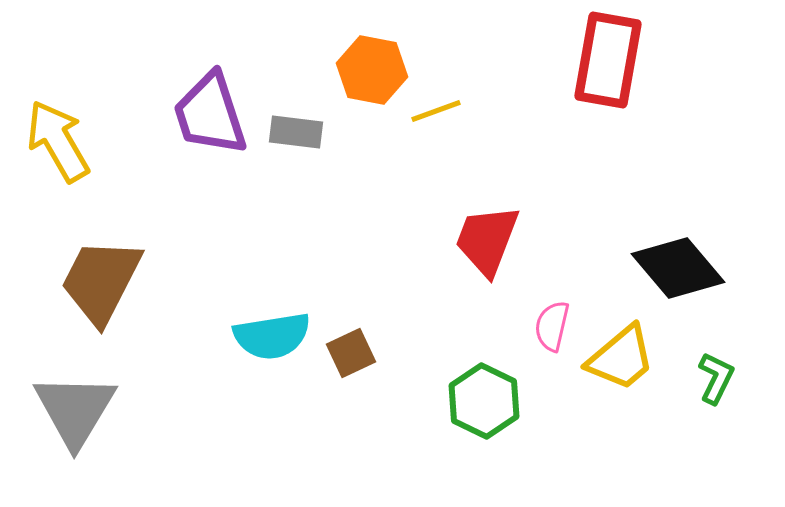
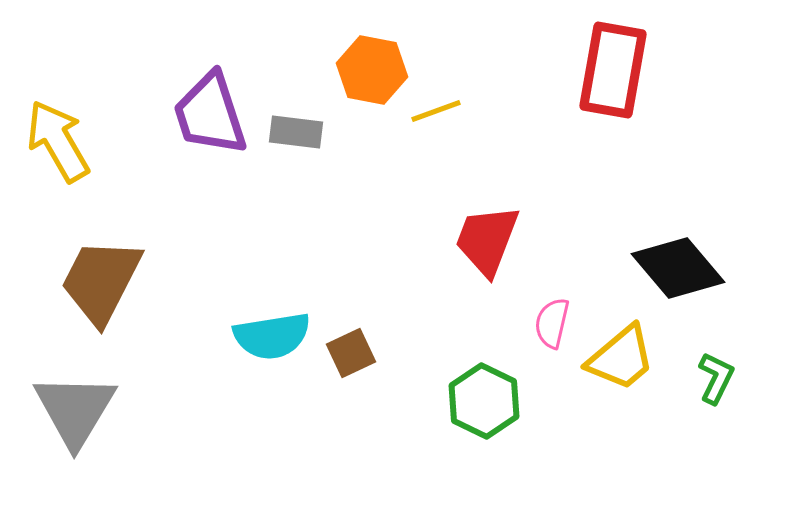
red rectangle: moved 5 px right, 10 px down
pink semicircle: moved 3 px up
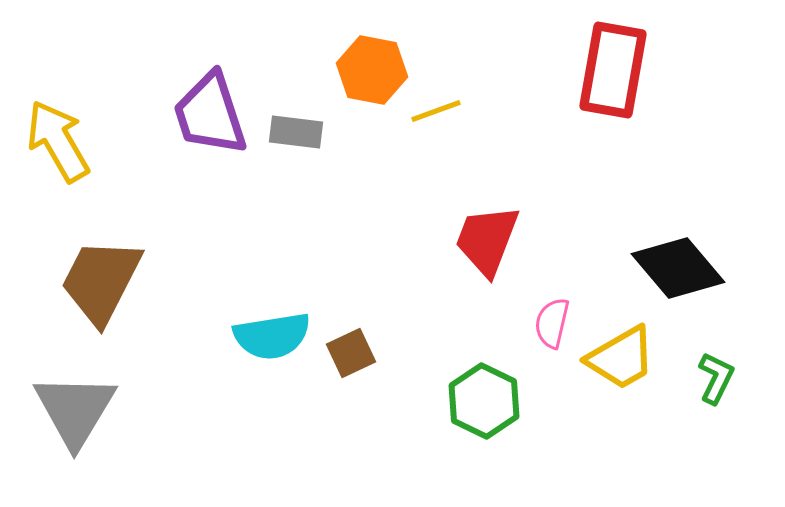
yellow trapezoid: rotated 10 degrees clockwise
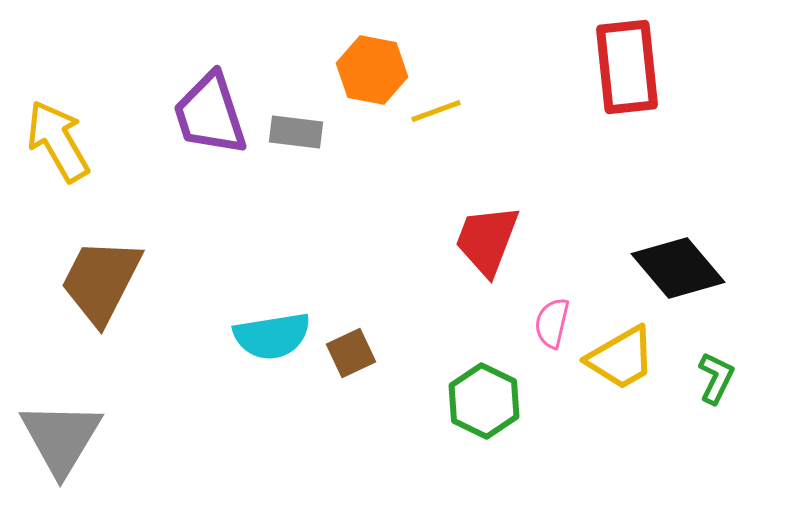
red rectangle: moved 14 px right, 3 px up; rotated 16 degrees counterclockwise
gray triangle: moved 14 px left, 28 px down
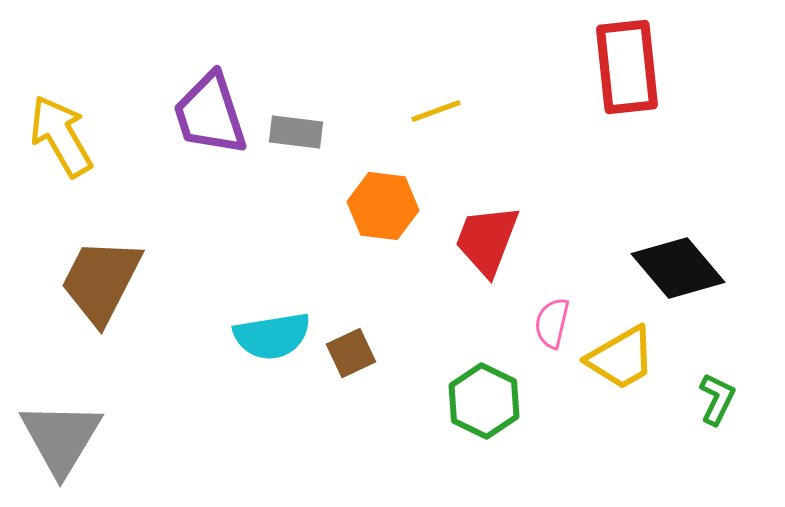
orange hexagon: moved 11 px right, 136 px down; rotated 4 degrees counterclockwise
yellow arrow: moved 3 px right, 5 px up
green L-shape: moved 1 px right, 21 px down
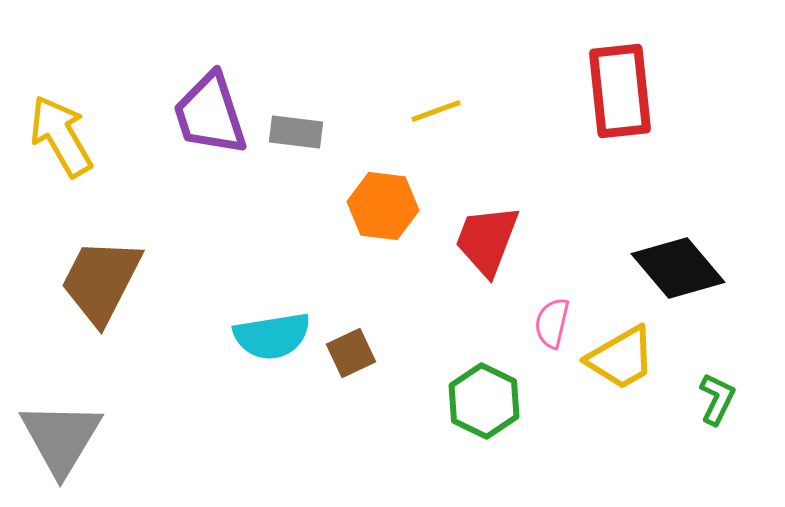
red rectangle: moved 7 px left, 24 px down
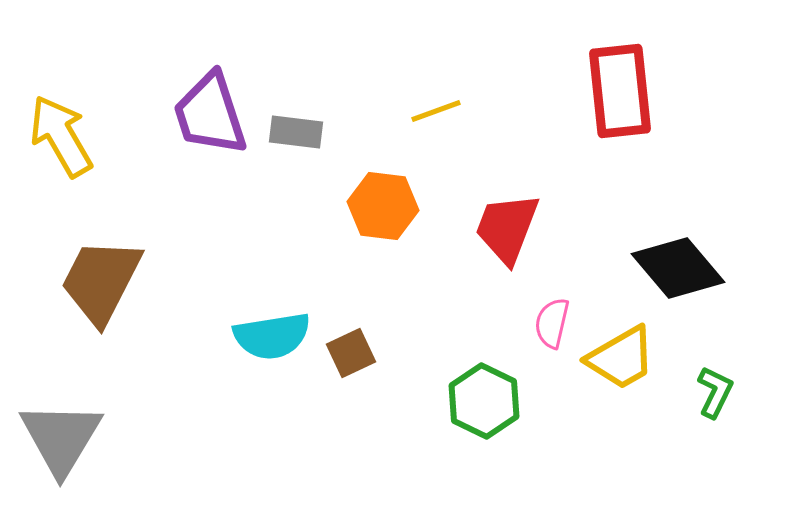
red trapezoid: moved 20 px right, 12 px up
green L-shape: moved 2 px left, 7 px up
